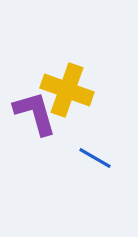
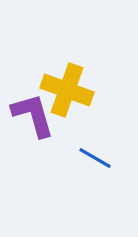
purple L-shape: moved 2 px left, 2 px down
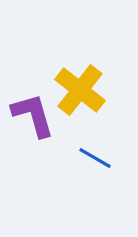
yellow cross: moved 13 px right; rotated 18 degrees clockwise
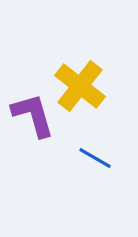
yellow cross: moved 4 px up
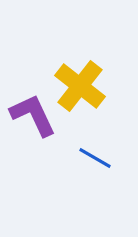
purple L-shape: rotated 9 degrees counterclockwise
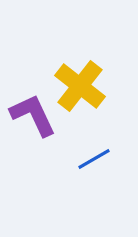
blue line: moved 1 px left, 1 px down; rotated 60 degrees counterclockwise
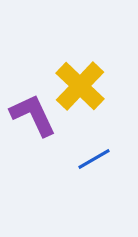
yellow cross: rotated 6 degrees clockwise
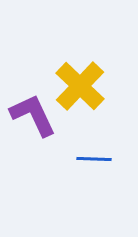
blue line: rotated 32 degrees clockwise
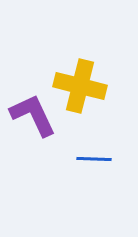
yellow cross: rotated 30 degrees counterclockwise
